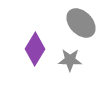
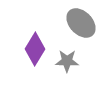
gray star: moved 3 px left, 1 px down
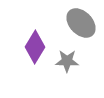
purple diamond: moved 2 px up
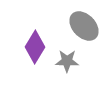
gray ellipse: moved 3 px right, 3 px down
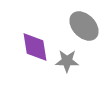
purple diamond: rotated 40 degrees counterclockwise
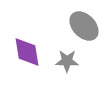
purple diamond: moved 8 px left, 5 px down
